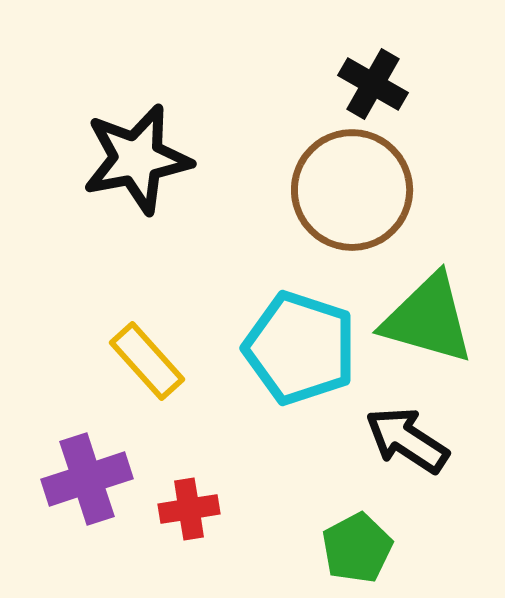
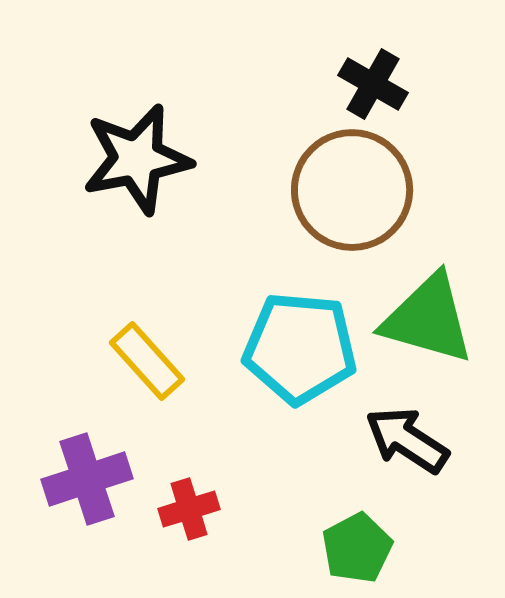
cyan pentagon: rotated 13 degrees counterclockwise
red cross: rotated 8 degrees counterclockwise
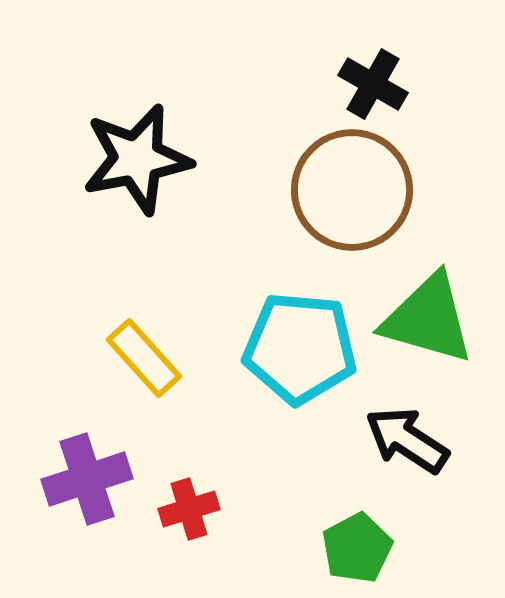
yellow rectangle: moved 3 px left, 3 px up
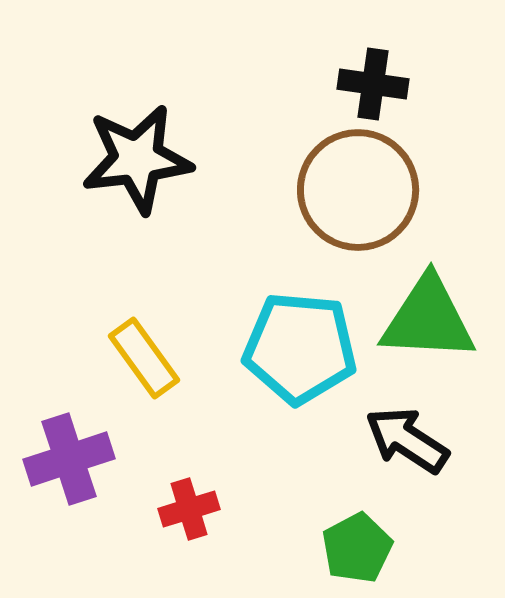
black cross: rotated 22 degrees counterclockwise
black star: rotated 4 degrees clockwise
brown circle: moved 6 px right
green triangle: rotated 13 degrees counterclockwise
yellow rectangle: rotated 6 degrees clockwise
purple cross: moved 18 px left, 20 px up
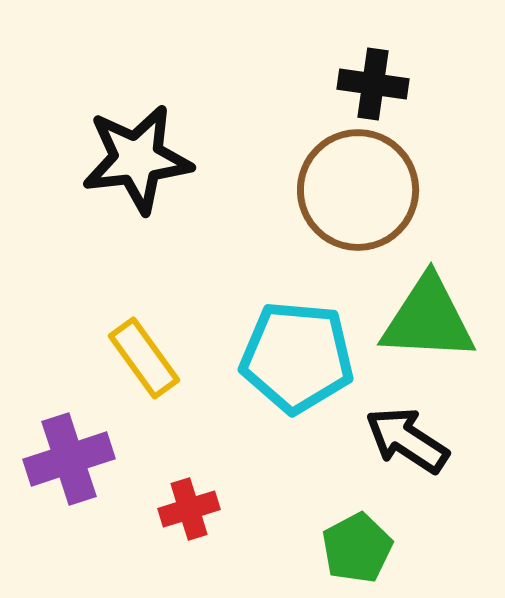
cyan pentagon: moved 3 px left, 9 px down
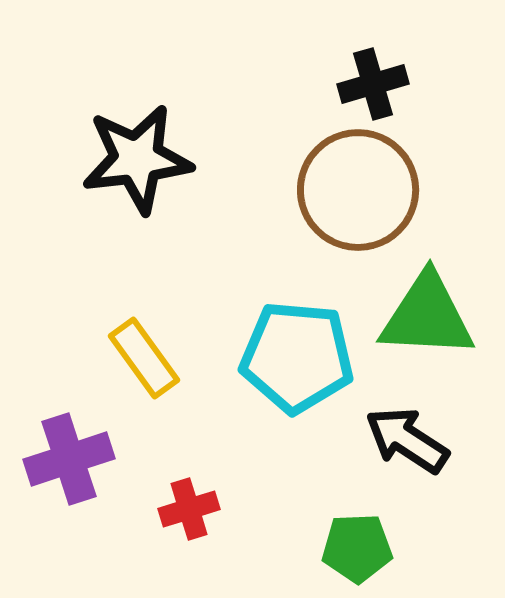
black cross: rotated 24 degrees counterclockwise
green triangle: moved 1 px left, 3 px up
green pentagon: rotated 26 degrees clockwise
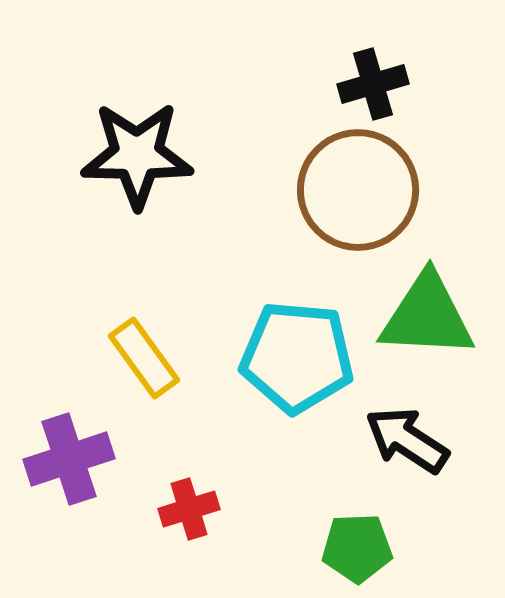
black star: moved 4 px up; rotated 8 degrees clockwise
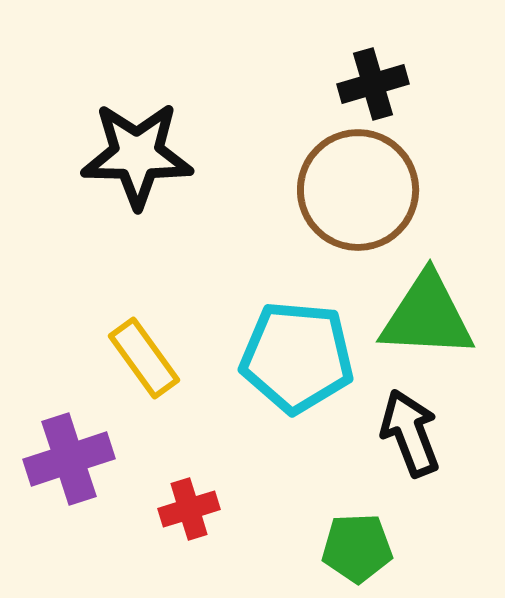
black arrow: moved 3 px right, 7 px up; rotated 36 degrees clockwise
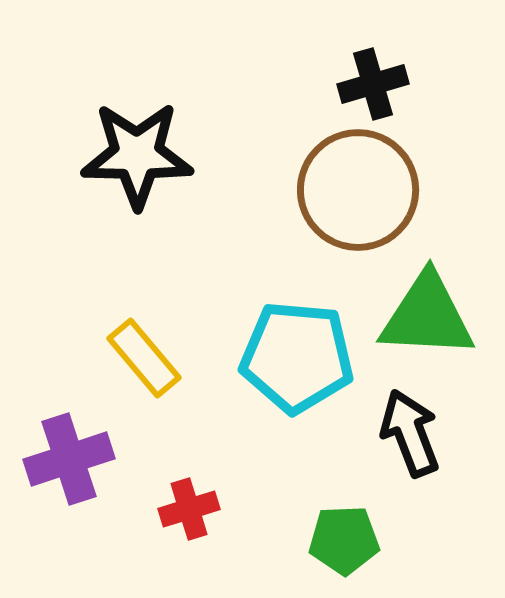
yellow rectangle: rotated 4 degrees counterclockwise
green pentagon: moved 13 px left, 8 px up
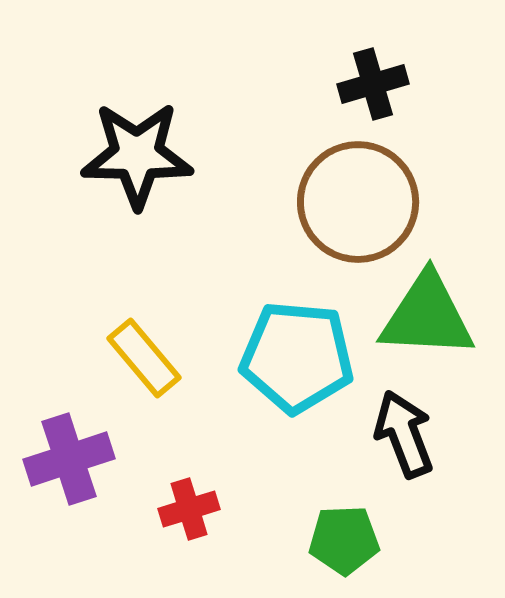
brown circle: moved 12 px down
black arrow: moved 6 px left, 1 px down
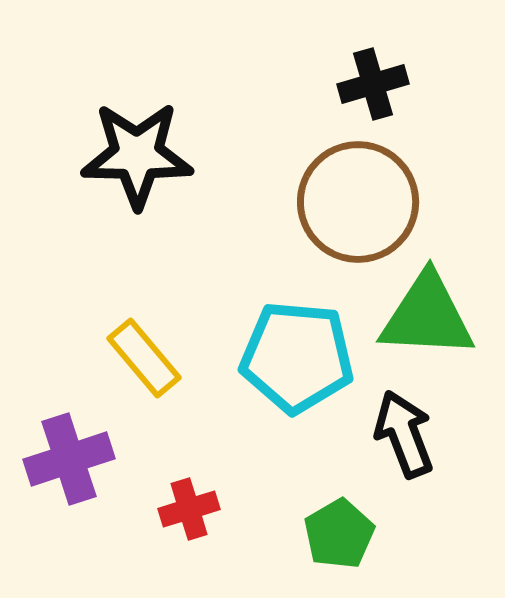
green pentagon: moved 5 px left, 6 px up; rotated 28 degrees counterclockwise
